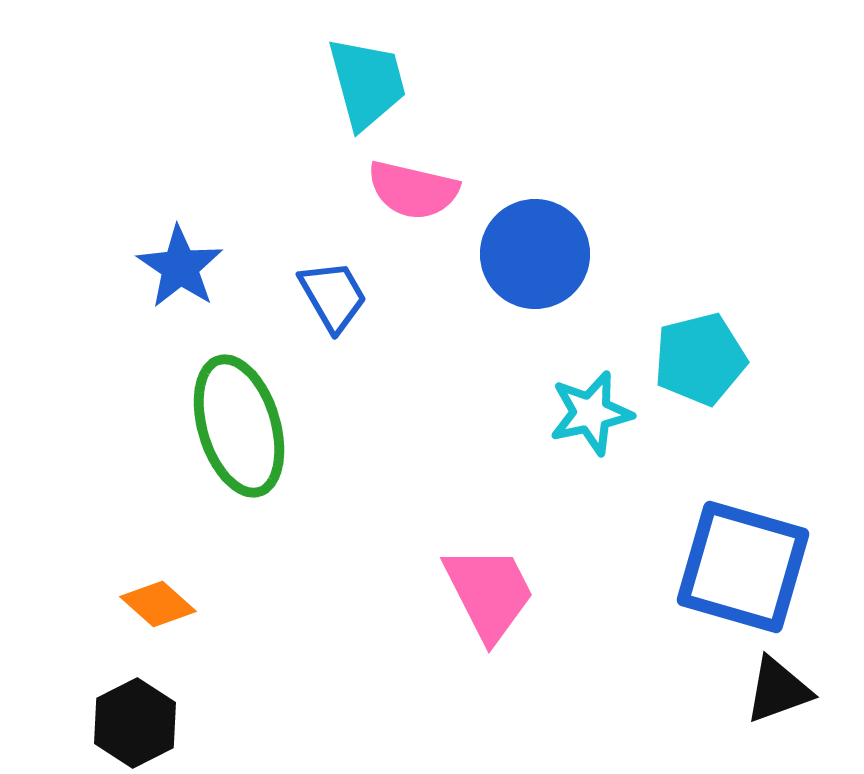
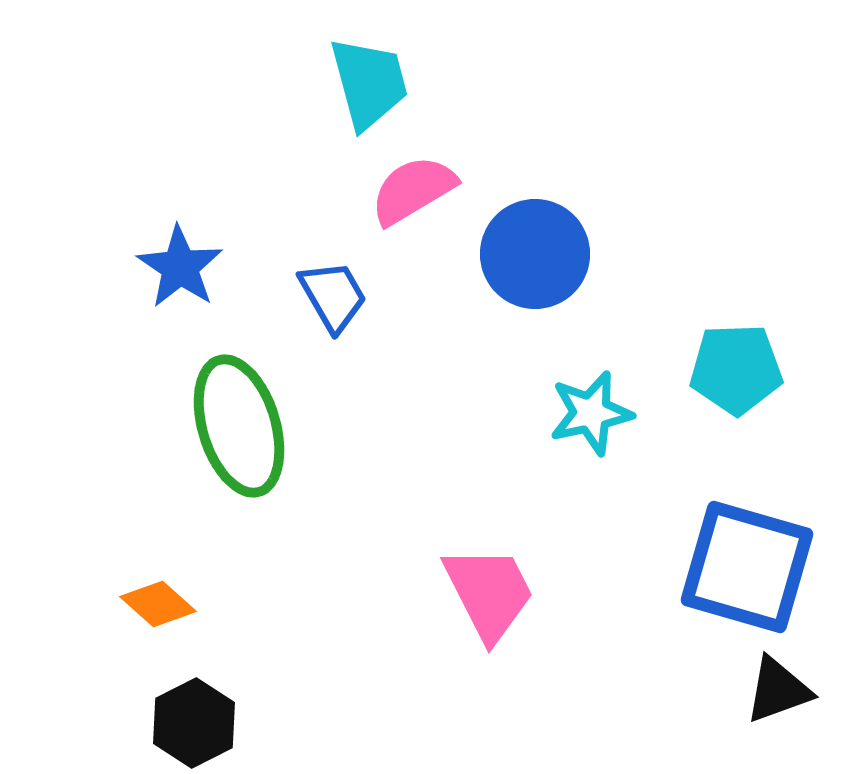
cyan trapezoid: moved 2 px right
pink semicircle: rotated 136 degrees clockwise
cyan pentagon: moved 36 px right, 10 px down; rotated 12 degrees clockwise
blue square: moved 4 px right
black hexagon: moved 59 px right
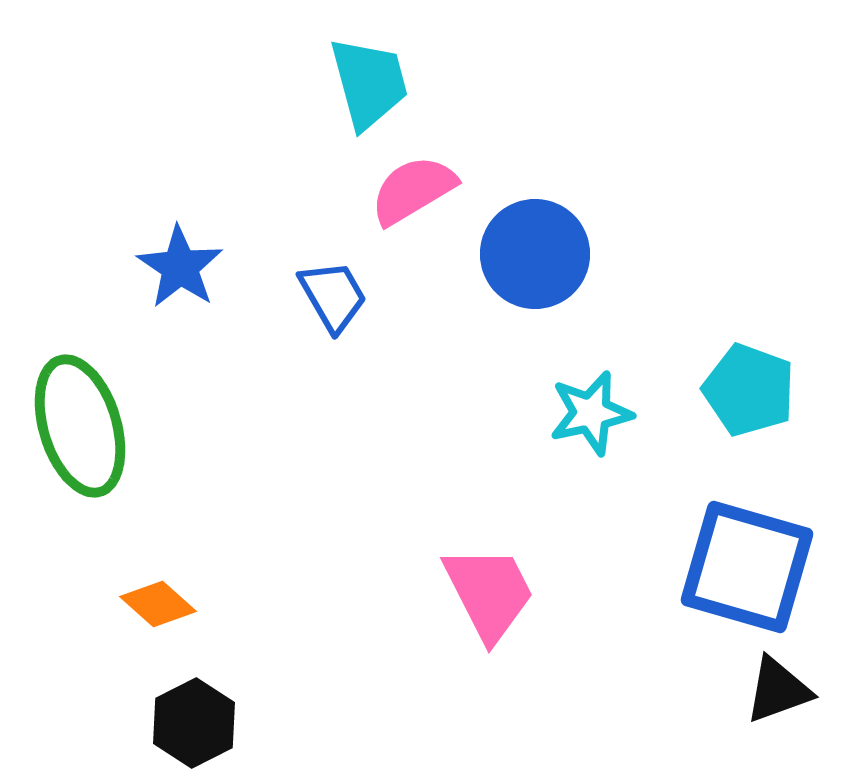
cyan pentagon: moved 13 px right, 21 px down; rotated 22 degrees clockwise
green ellipse: moved 159 px left
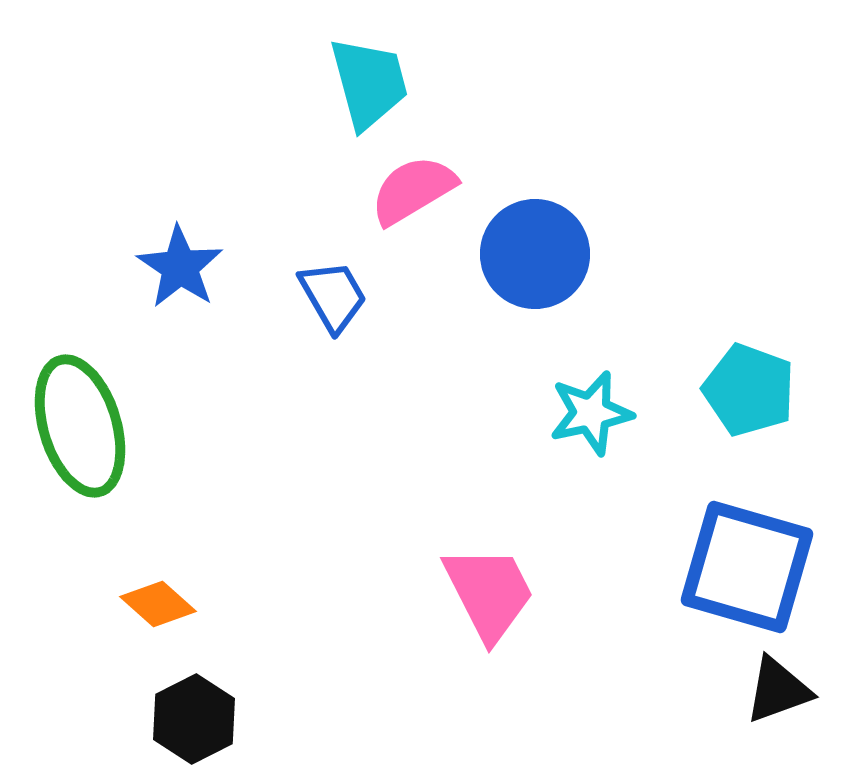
black hexagon: moved 4 px up
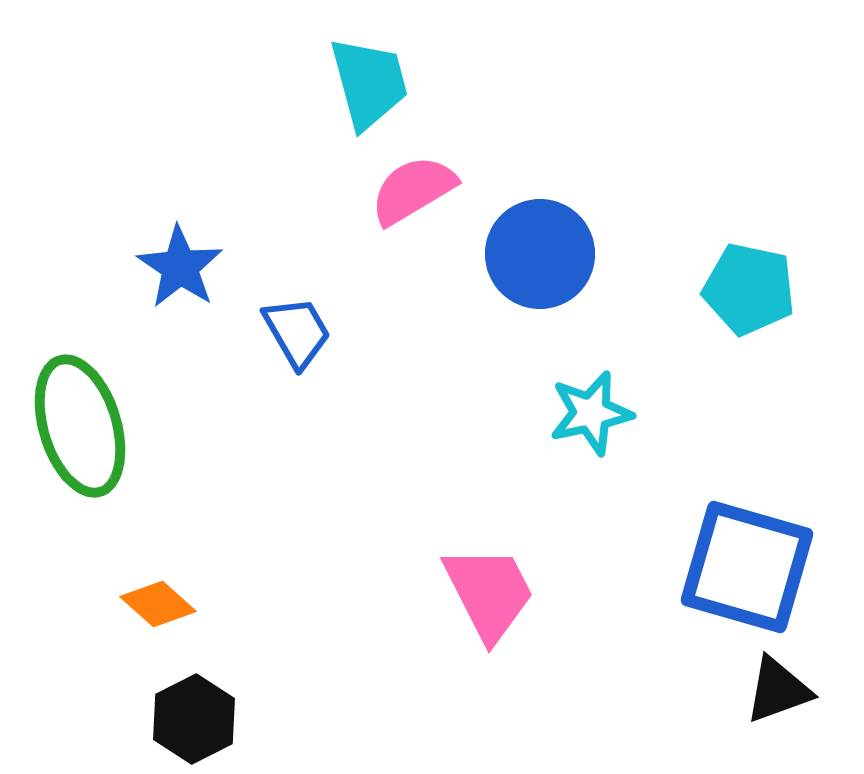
blue circle: moved 5 px right
blue trapezoid: moved 36 px left, 36 px down
cyan pentagon: moved 101 px up; rotated 8 degrees counterclockwise
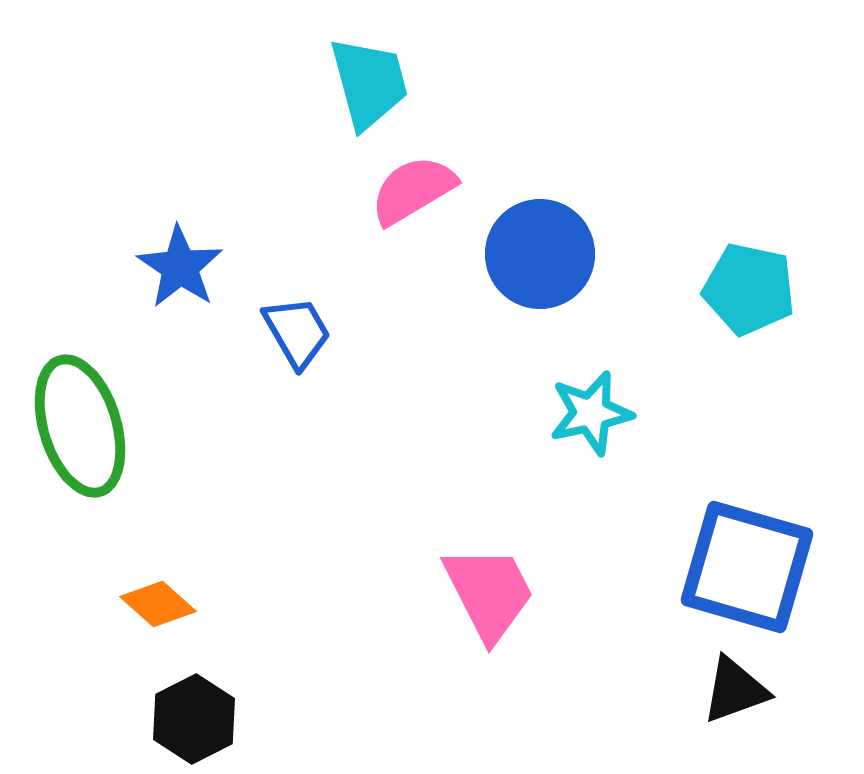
black triangle: moved 43 px left
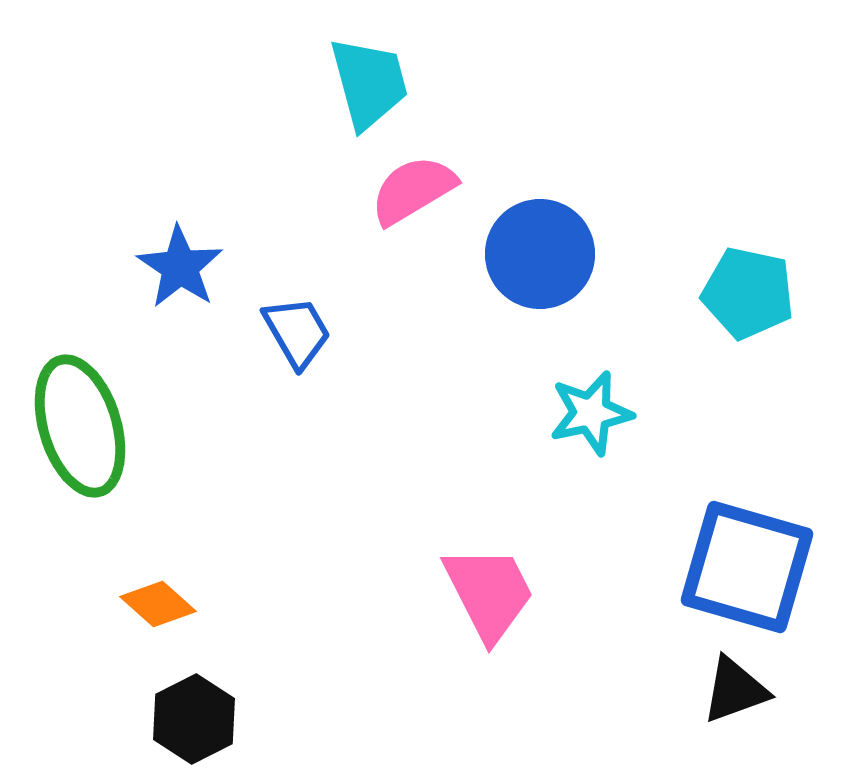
cyan pentagon: moved 1 px left, 4 px down
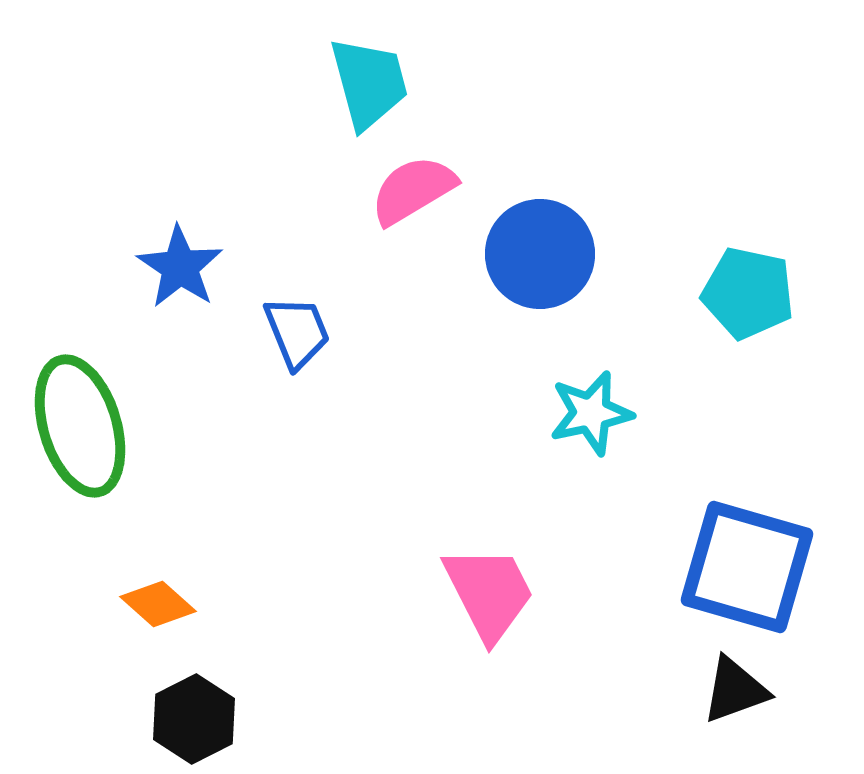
blue trapezoid: rotated 8 degrees clockwise
